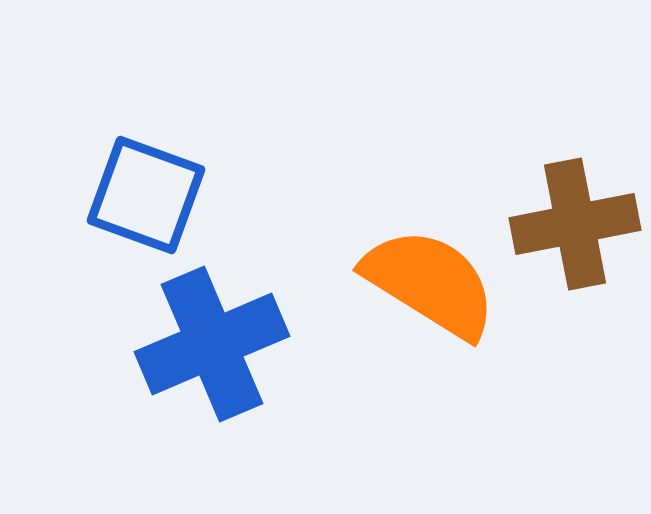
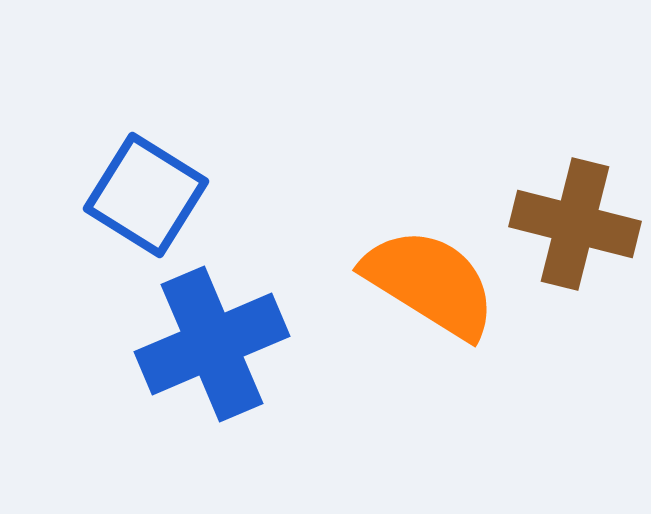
blue square: rotated 12 degrees clockwise
brown cross: rotated 25 degrees clockwise
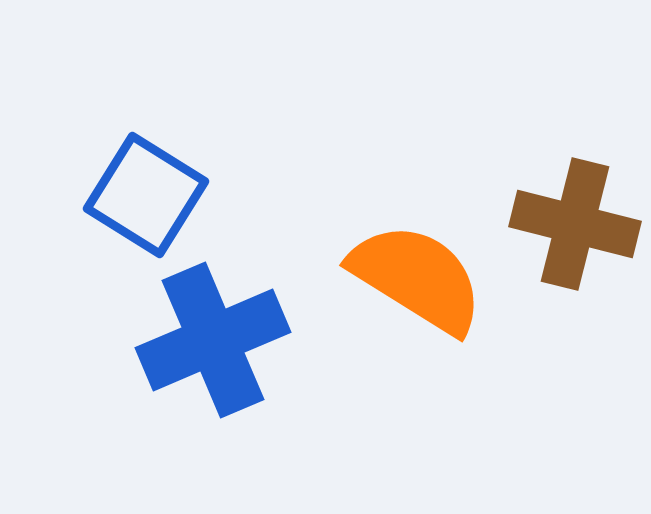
orange semicircle: moved 13 px left, 5 px up
blue cross: moved 1 px right, 4 px up
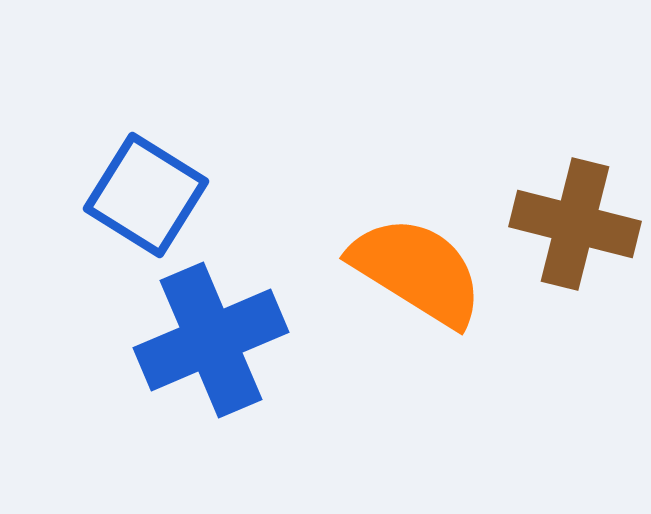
orange semicircle: moved 7 px up
blue cross: moved 2 px left
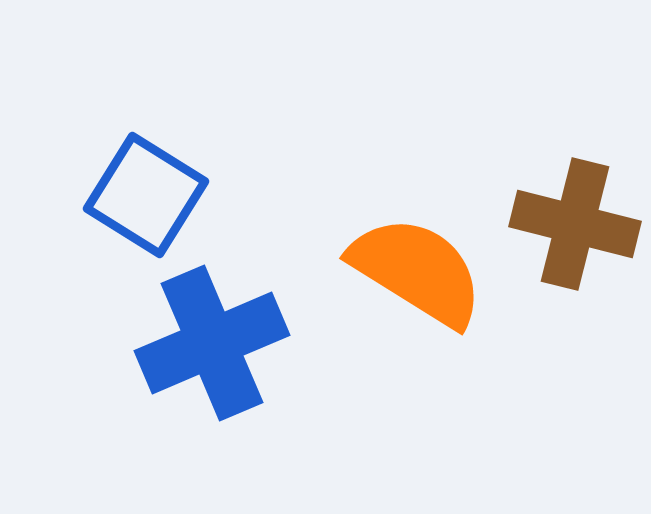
blue cross: moved 1 px right, 3 px down
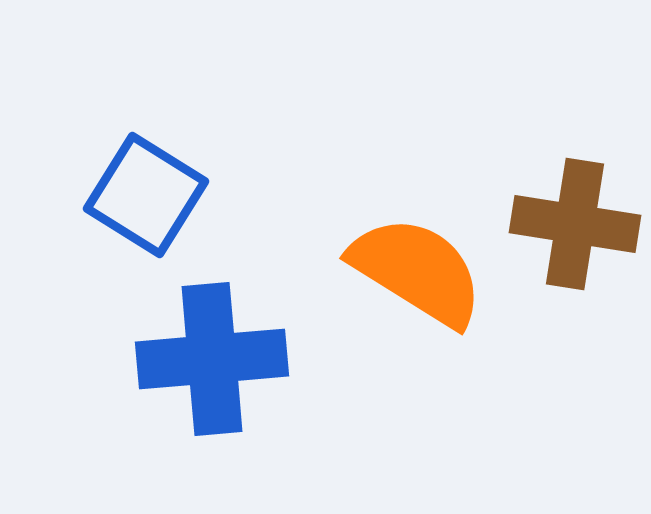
brown cross: rotated 5 degrees counterclockwise
blue cross: moved 16 px down; rotated 18 degrees clockwise
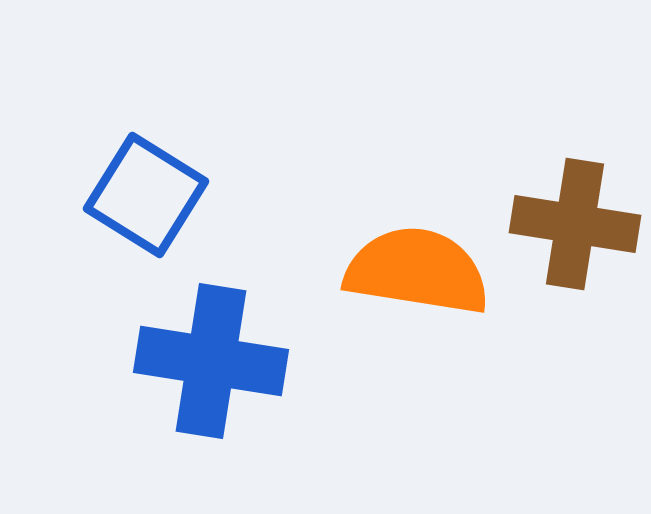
orange semicircle: rotated 23 degrees counterclockwise
blue cross: moved 1 px left, 2 px down; rotated 14 degrees clockwise
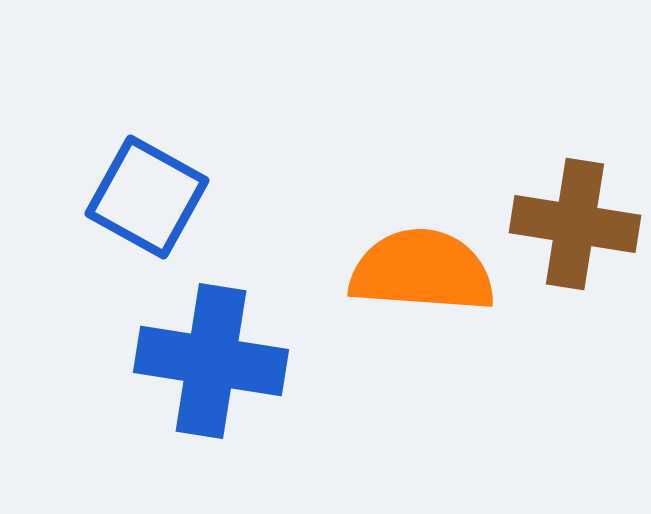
blue square: moved 1 px right, 2 px down; rotated 3 degrees counterclockwise
orange semicircle: moved 5 px right; rotated 5 degrees counterclockwise
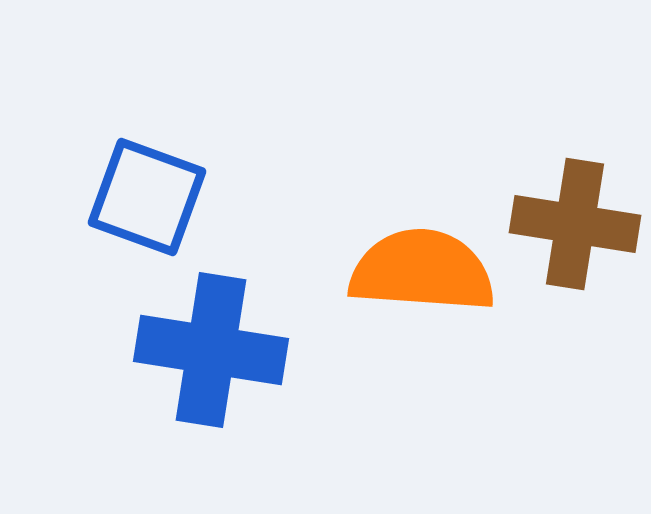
blue square: rotated 9 degrees counterclockwise
blue cross: moved 11 px up
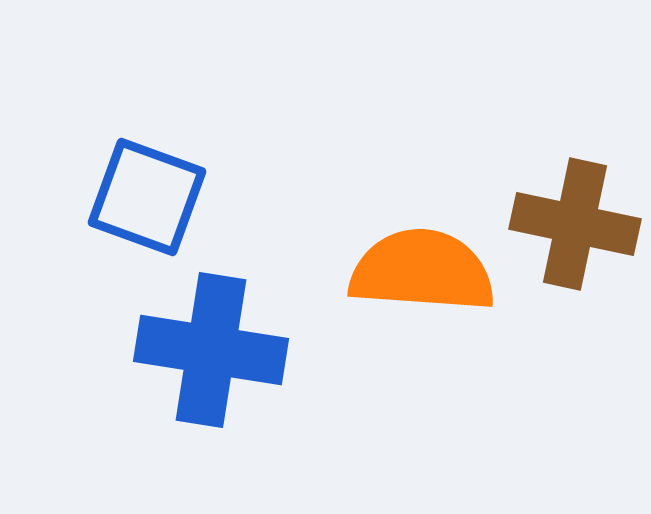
brown cross: rotated 3 degrees clockwise
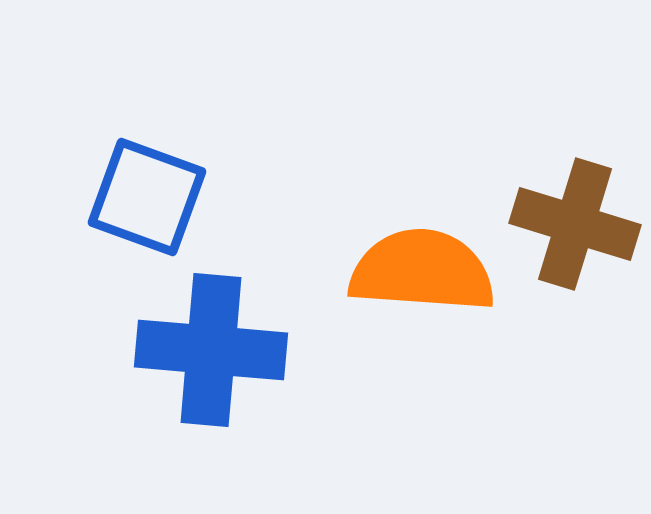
brown cross: rotated 5 degrees clockwise
blue cross: rotated 4 degrees counterclockwise
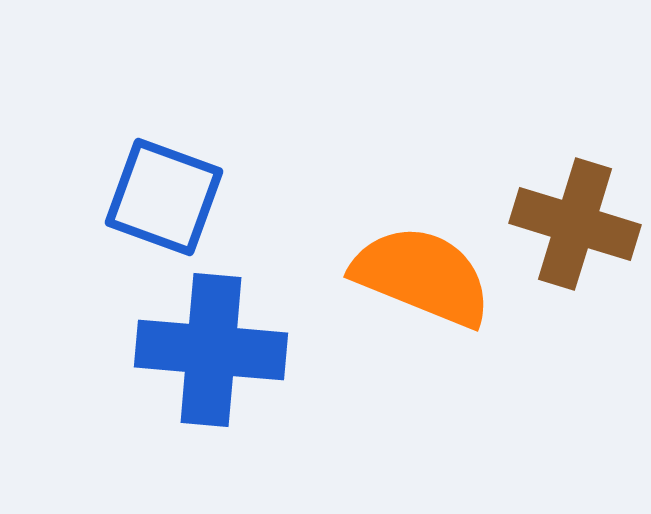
blue square: moved 17 px right
orange semicircle: moved 5 px down; rotated 18 degrees clockwise
